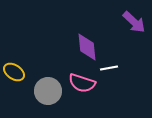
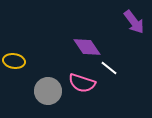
purple arrow: rotated 10 degrees clockwise
purple diamond: rotated 28 degrees counterclockwise
white line: rotated 48 degrees clockwise
yellow ellipse: moved 11 px up; rotated 25 degrees counterclockwise
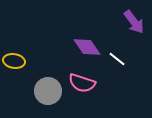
white line: moved 8 px right, 9 px up
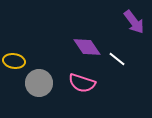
gray circle: moved 9 px left, 8 px up
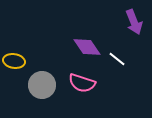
purple arrow: rotated 15 degrees clockwise
gray circle: moved 3 px right, 2 px down
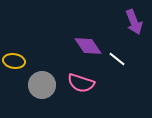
purple diamond: moved 1 px right, 1 px up
pink semicircle: moved 1 px left
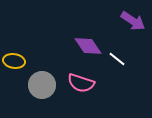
purple arrow: moved 1 px left, 1 px up; rotated 35 degrees counterclockwise
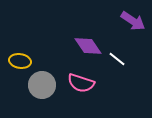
yellow ellipse: moved 6 px right
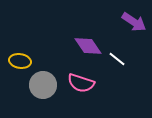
purple arrow: moved 1 px right, 1 px down
gray circle: moved 1 px right
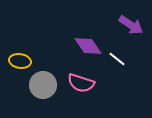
purple arrow: moved 3 px left, 3 px down
